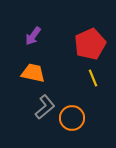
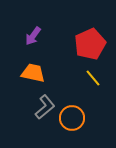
yellow line: rotated 18 degrees counterclockwise
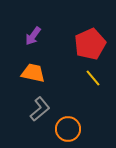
gray L-shape: moved 5 px left, 2 px down
orange circle: moved 4 px left, 11 px down
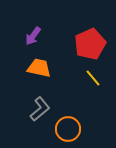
orange trapezoid: moved 6 px right, 5 px up
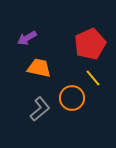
purple arrow: moved 6 px left, 2 px down; rotated 24 degrees clockwise
orange circle: moved 4 px right, 31 px up
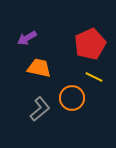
yellow line: moved 1 px right, 1 px up; rotated 24 degrees counterclockwise
